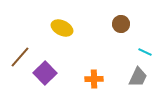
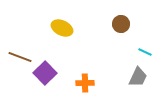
brown line: rotated 70 degrees clockwise
orange cross: moved 9 px left, 4 px down
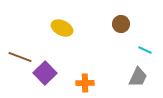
cyan line: moved 2 px up
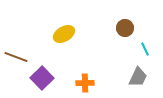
brown circle: moved 4 px right, 4 px down
yellow ellipse: moved 2 px right, 6 px down; rotated 55 degrees counterclockwise
cyan line: moved 1 px up; rotated 40 degrees clockwise
brown line: moved 4 px left
purple square: moved 3 px left, 5 px down
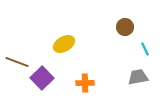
brown circle: moved 1 px up
yellow ellipse: moved 10 px down
brown line: moved 1 px right, 5 px down
gray trapezoid: rotated 125 degrees counterclockwise
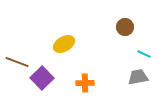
cyan line: moved 1 px left, 5 px down; rotated 40 degrees counterclockwise
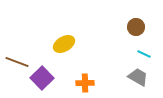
brown circle: moved 11 px right
gray trapezoid: rotated 40 degrees clockwise
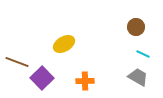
cyan line: moved 1 px left
orange cross: moved 2 px up
